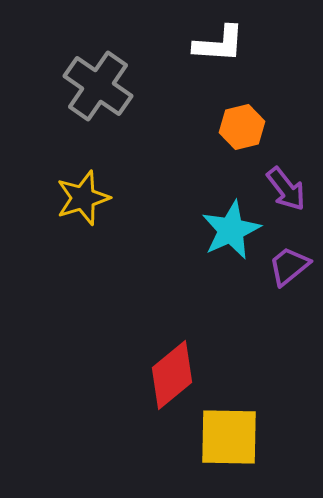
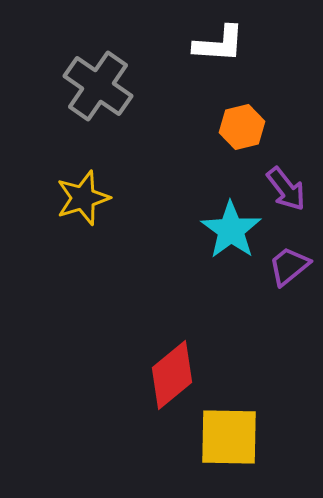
cyan star: rotated 12 degrees counterclockwise
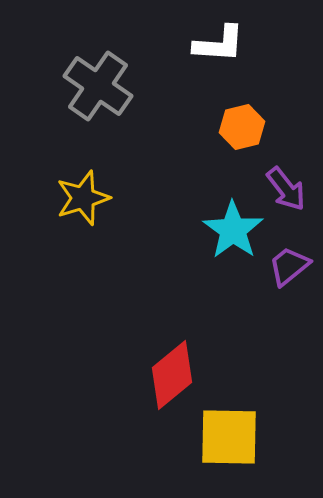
cyan star: moved 2 px right
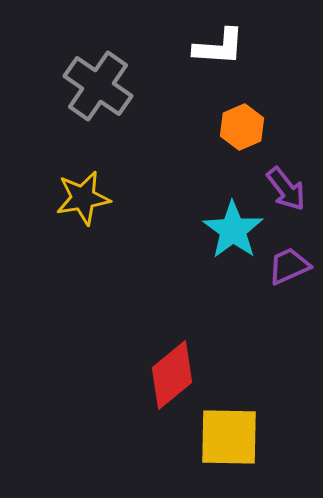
white L-shape: moved 3 px down
orange hexagon: rotated 9 degrees counterclockwise
yellow star: rotated 8 degrees clockwise
purple trapezoid: rotated 15 degrees clockwise
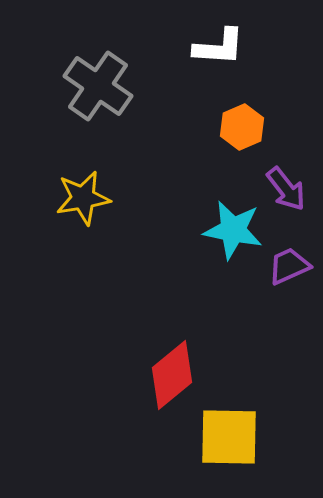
cyan star: rotated 24 degrees counterclockwise
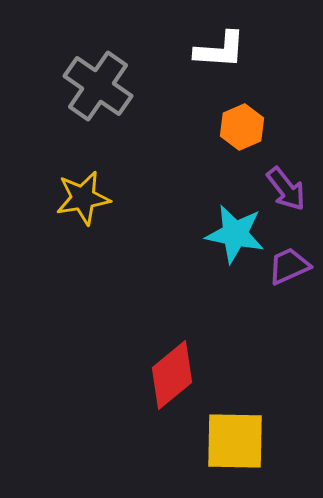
white L-shape: moved 1 px right, 3 px down
cyan star: moved 2 px right, 4 px down
yellow square: moved 6 px right, 4 px down
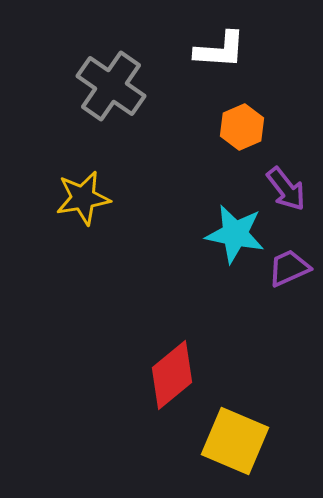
gray cross: moved 13 px right
purple trapezoid: moved 2 px down
yellow square: rotated 22 degrees clockwise
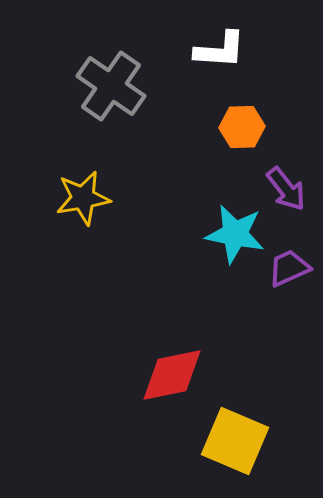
orange hexagon: rotated 21 degrees clockwise
red diamond: rotated 28 degrees clockwise
